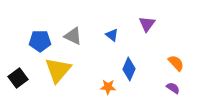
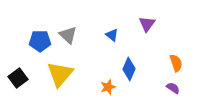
gray triangle: moved 5 px left, 1 px up; rotated 18 degrees clockwise
orange semicircle: rotated 24 degrees clockwise
yellow triangle: moved 2 px right, 4 px down
orange star: rotated 21 degrees counterclockwise
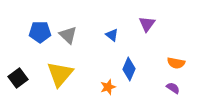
blue pentagon: moved 9 px up
orange semicircle: rotated 120 degrees clockwise
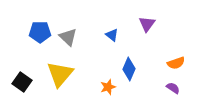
gray triangle: moved 2 px down
orange semicircle: rotated 30 degrees counterclockwise
black square: moved 4 px right, 4 px down; rotated 18 degrees counterclockwise
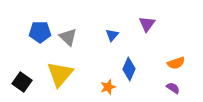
blue triangle: rotated 32 degrees clockwise
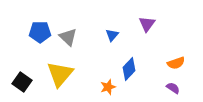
blue diamond: rotated 20 degrees clockwise
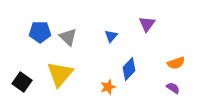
blue triangle: moved 1 px left, 1 px down
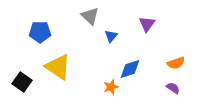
gray triangle: moved 22 px right, 21 px up
blue diamond: moved 1 px right; rotated 30 degrees clockwise
yellow triangle: moved 2 px left, 7 px up; rotated 36 degrees counterclockwise
orange star: moved 3 px right
